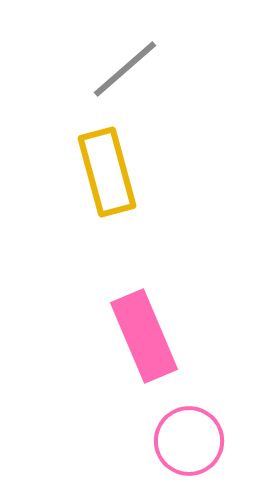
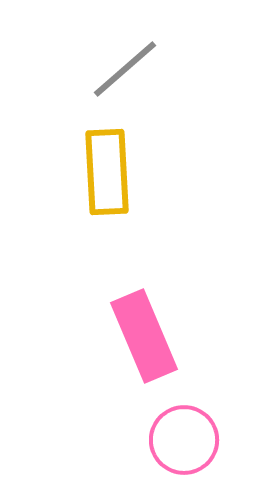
yellow rectangle: rotated 12 degrees clockwise
pink circle: moved 5 px left, 1 px up
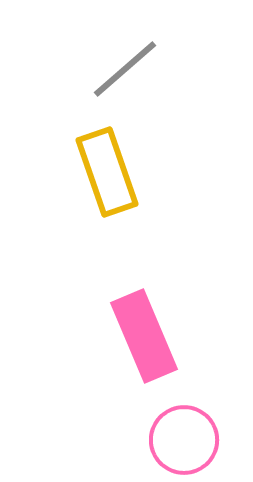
yellow rectangle: rotated 16 degrees counterclockwise
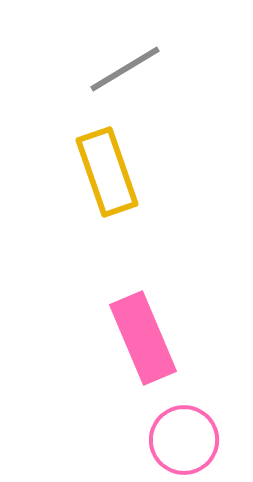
gray line: rotated 10 degrees clockwise
pink rectangle: moved 1 px left, 2 px down
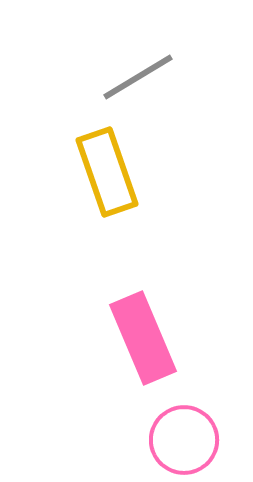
gray line: moved 13 px right, 8 px down
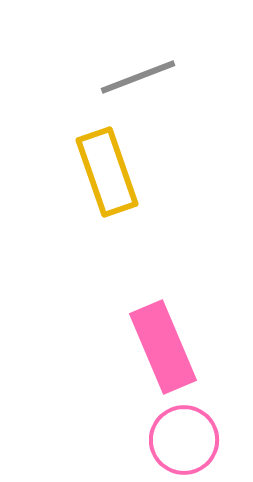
gray line: rotated 10 degrees clockwise
pink rectangle: moved 20 px right, 9 px down
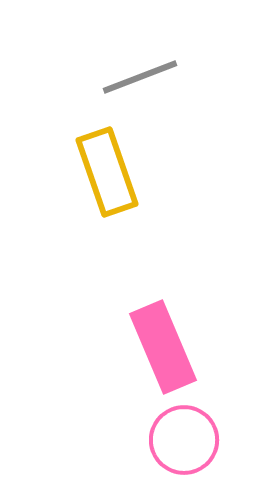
gray line: moved 2 px right
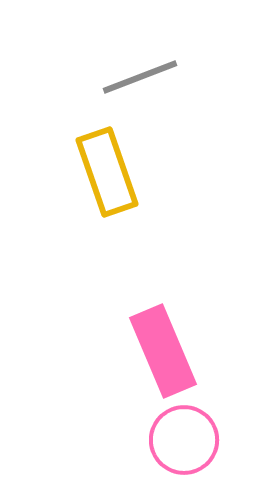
pink rectangle: moved 4 px down
